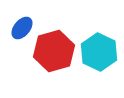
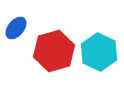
blue ellipse: moved 6 px left
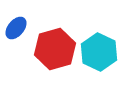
red hexagon: moved 1 px right, 2 px up
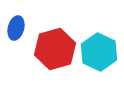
blue ellipse: rotated 25 degrees counterclockwise
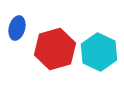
blue ellipse: moved 1 px right
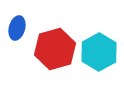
cyan hexagon: rotated 6 degrees clockwise
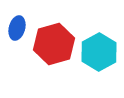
red hexagon: moved 1 px left, 5 px up
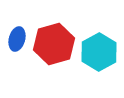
blue ellipse: moved 11 px down
